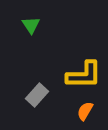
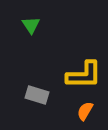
gray rectangle: rotated 65 degrees clockwise
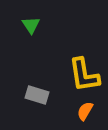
yellow L-shape: rotated 81 degrees clockwise
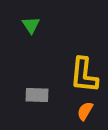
yellow L-shape: rotated 15 degrees clockwise
gray rectangle: rotated 15 degrees counterclockwise
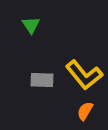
yellow L-shape: rotated 45 degrees counterclockwise
gray rectangle: moved 5 px right, 15 px up
